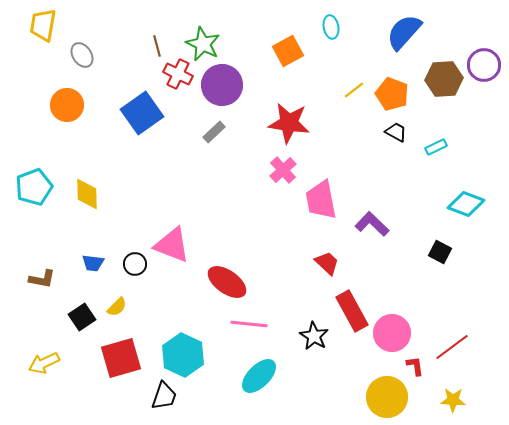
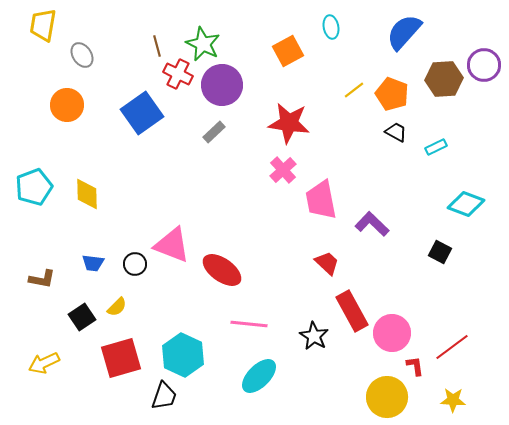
red ellipse at (227, 282): moved 5 px left, 12 px up
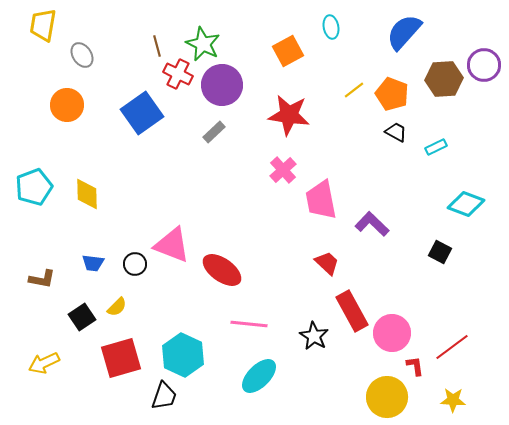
red star at (289, 123): moved 8 px up
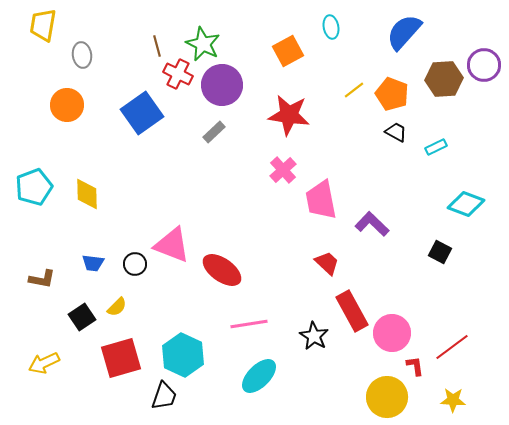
gray ellipse at (82, 55): rotated 25 degrees clockwise
pink line at (249, 324): rotated 15 degrees counterclockwise
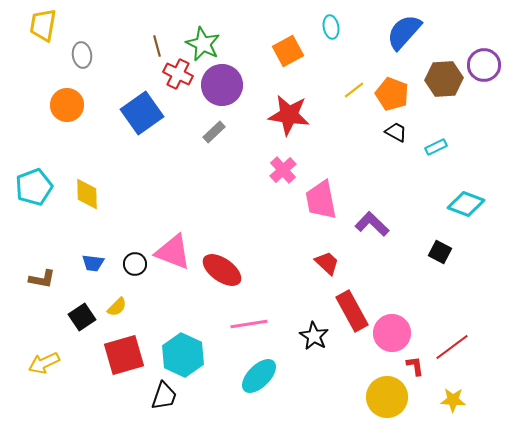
pink triangle at (172, 245): moved 1 px right, 7 px down
red square at (121, 358): moved 3 px right, 3 px up
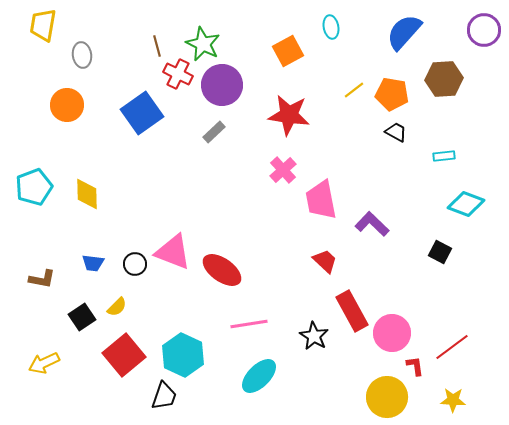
purple circle at (484, 65): moved 35 px up
orange pentagon at (392, 94): rotated 12 degrees counterclockwise
cyan rectangle at (436, 147): moved 8 px right, 9 px down; rotated 20 degrees clockwise
red trapezoid at (327, 263): moved 2 px left, 2 px up
red square at (124, 355): rotated 24 degrees counterclockwise
